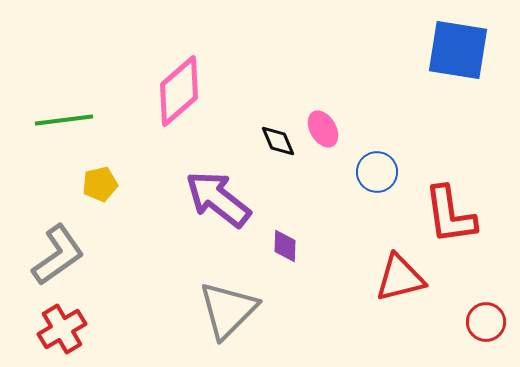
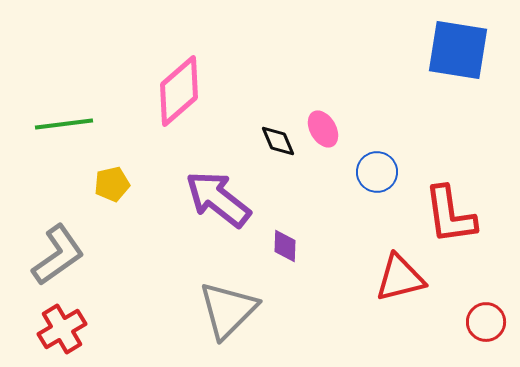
green line: moved 4 px down
yellow pentagon: moved 12 px right
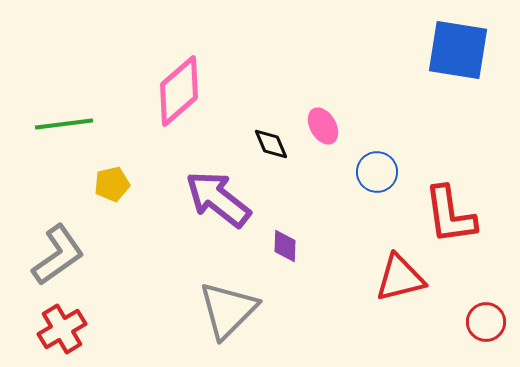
pink ellipse: moved 3 px up
black diamond: moved 7 px left, 3 px down
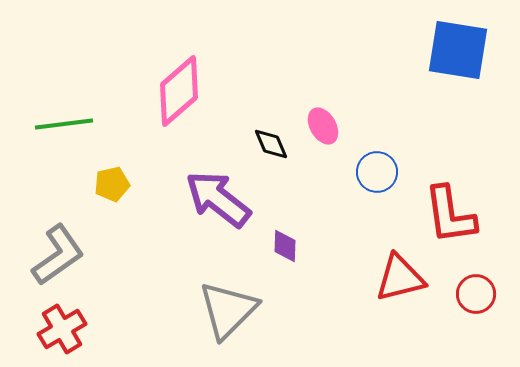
red circle: moved 10 px left, 28 px up
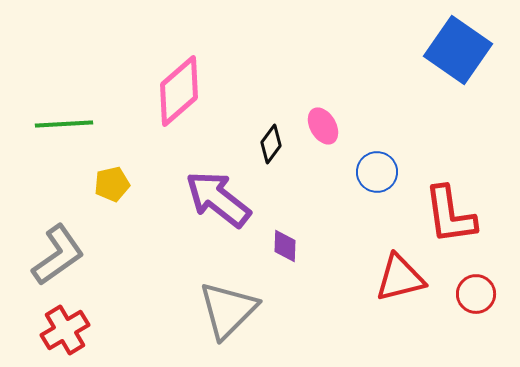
blue square: rotated 26 degrees clockwise
green line: rotated 4 degrees clockwise
black diamond: rotated 60 degrees clockwise
red cross: moved 3 px right, 1 px down
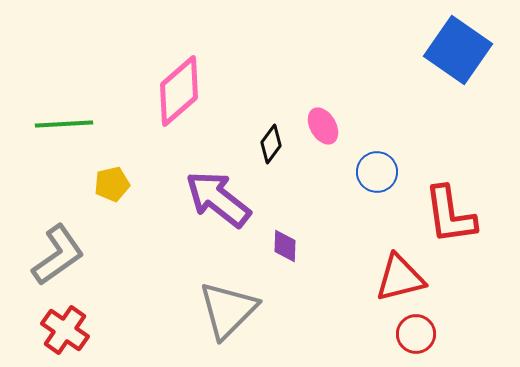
red circle: moved 60 px left, 40 px down
red cross: rotated 24 degrees counterclockwise
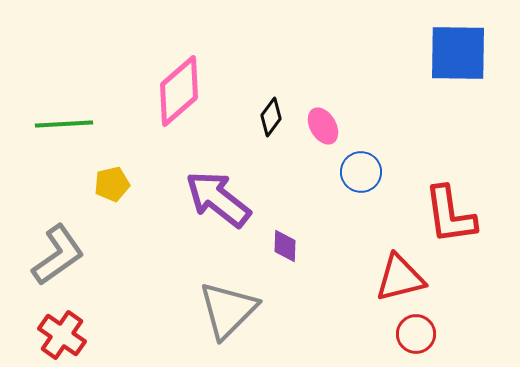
blue square: moved 3 px down; rotated 34 degrees counterclockwise
black diamond: moved 27 px up
blue circle: moved 16 px left
red cross: moved 3 px left, 5 px down
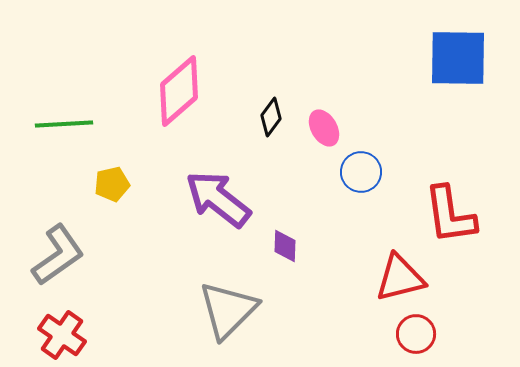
blue square: moved 5 px down
pink ellipse: moved 1 px right, 2 px down
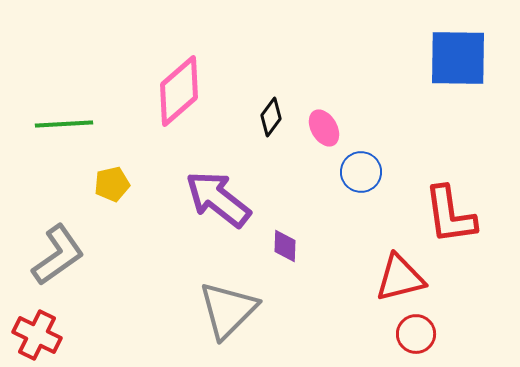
red cross: moved 25 px left; rotated 9 degrees counterclockwise
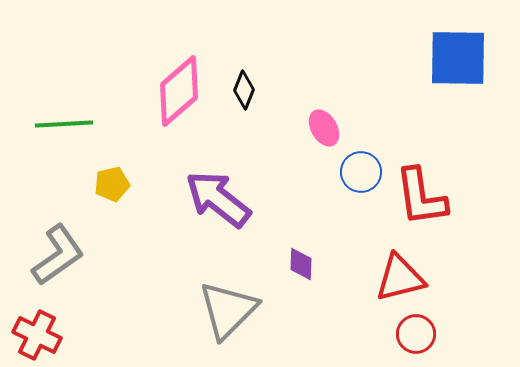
black diamond: moved 27 px left, 27 px up; rotated 15 degrees counterclockwise
red L-shape: moved 29 px left, 18 px up
purple diamond: moved 16 px right, 18 px down
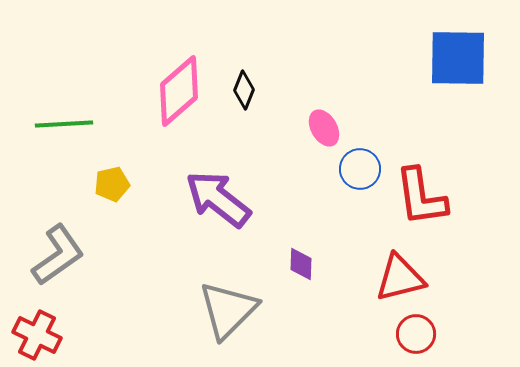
blue circle: moved 1 px left, 3 px up
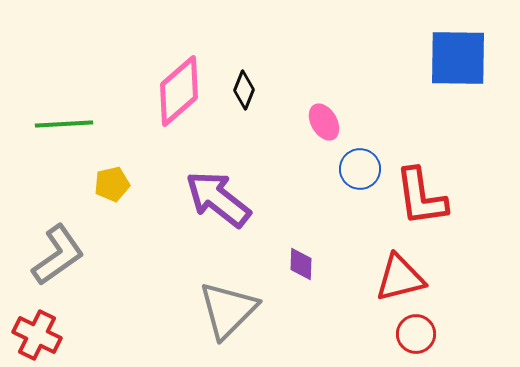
pink ellipse: moved 6 px up
